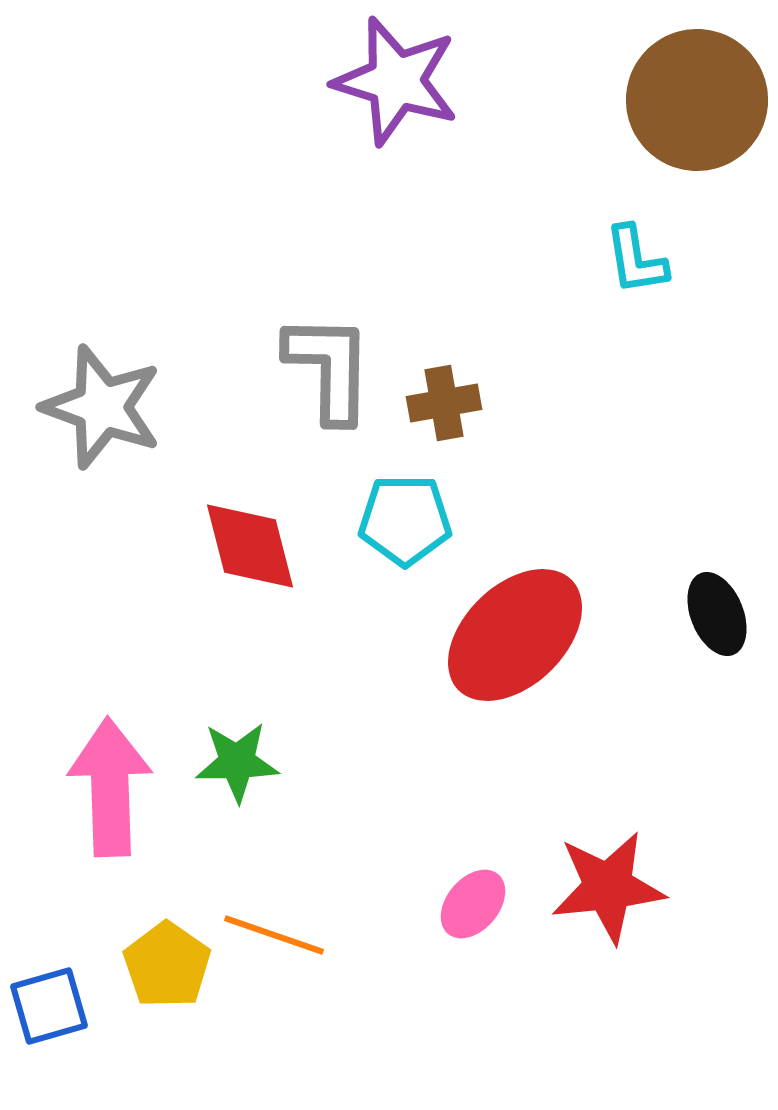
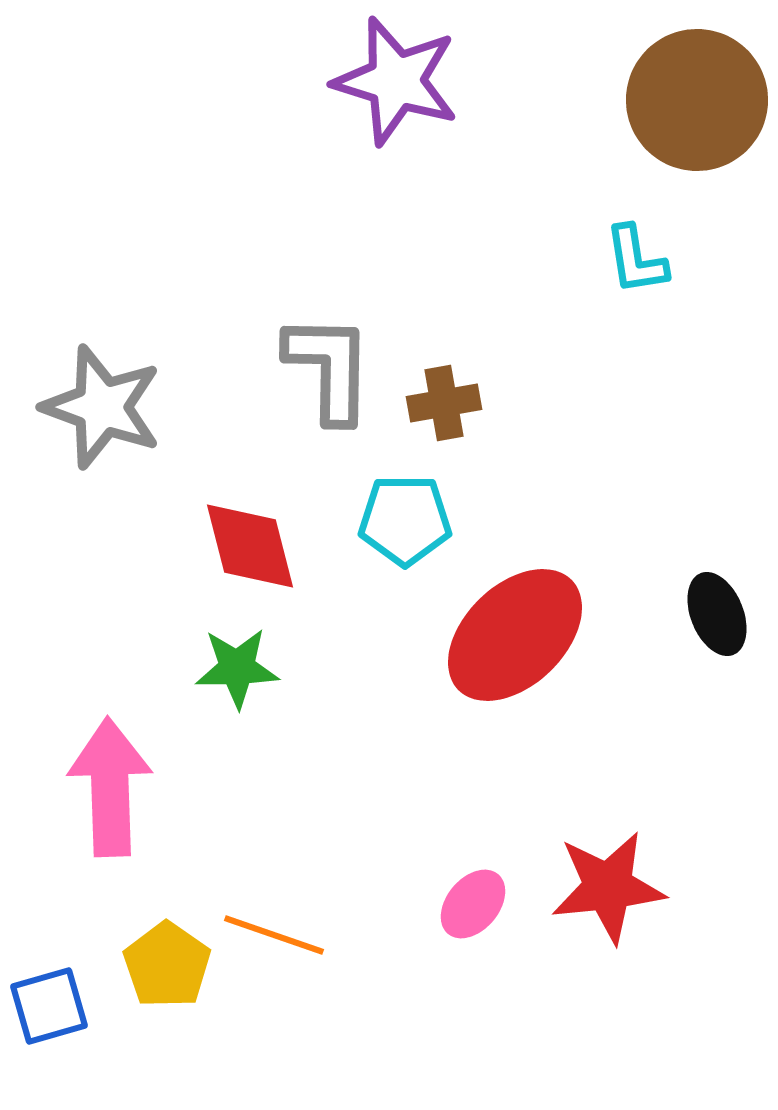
green star: moved 94 px up
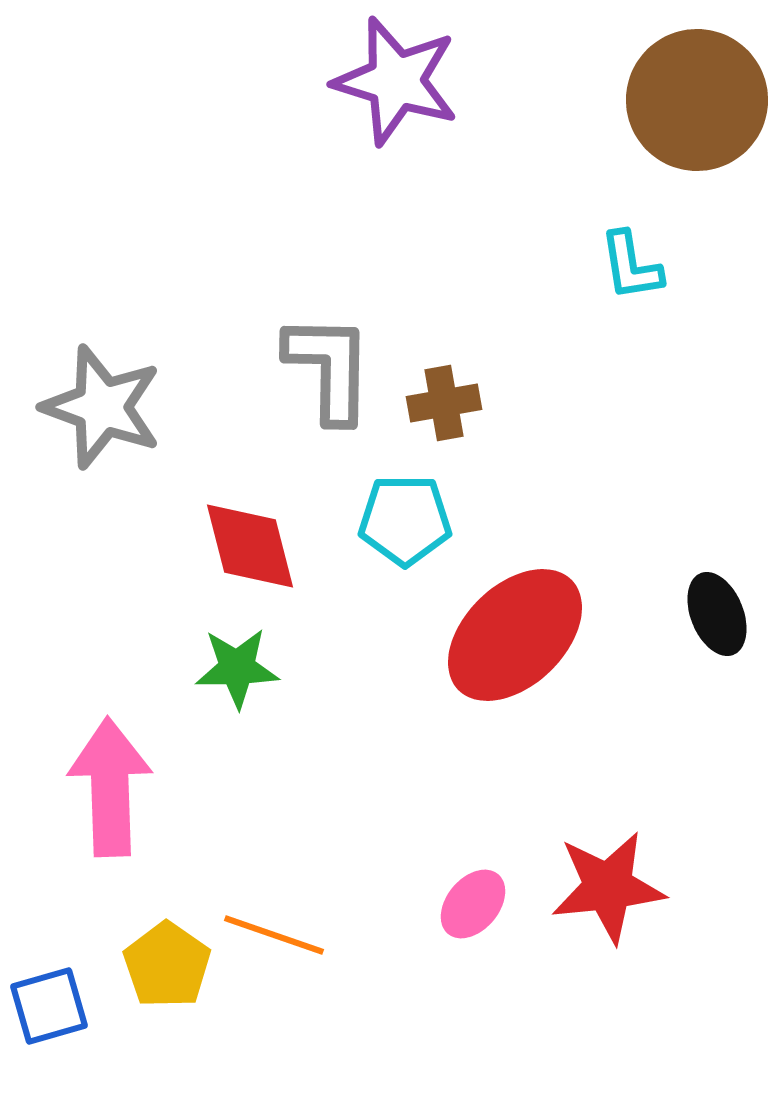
cyan L-shape: moved 5 px left, 6 px down
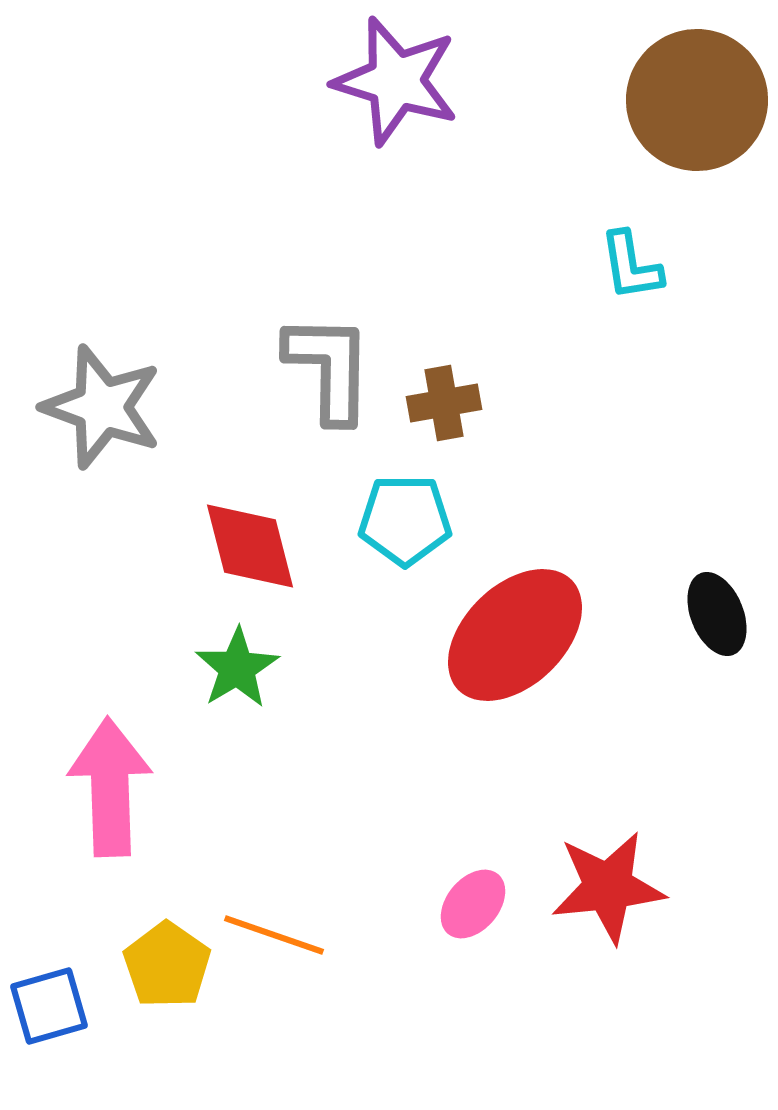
green star: rotated 30 degrees counterclockwise
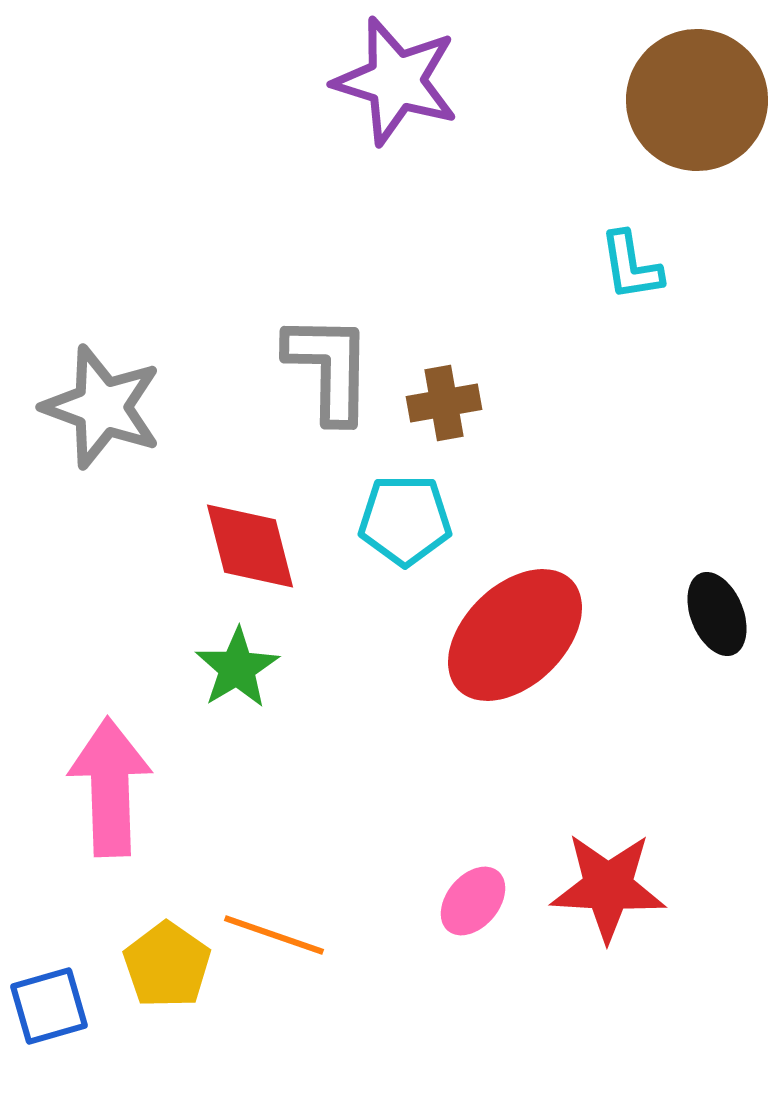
red star: rotated 9 degrees clockwise
pink ellipse: moved 3 px up
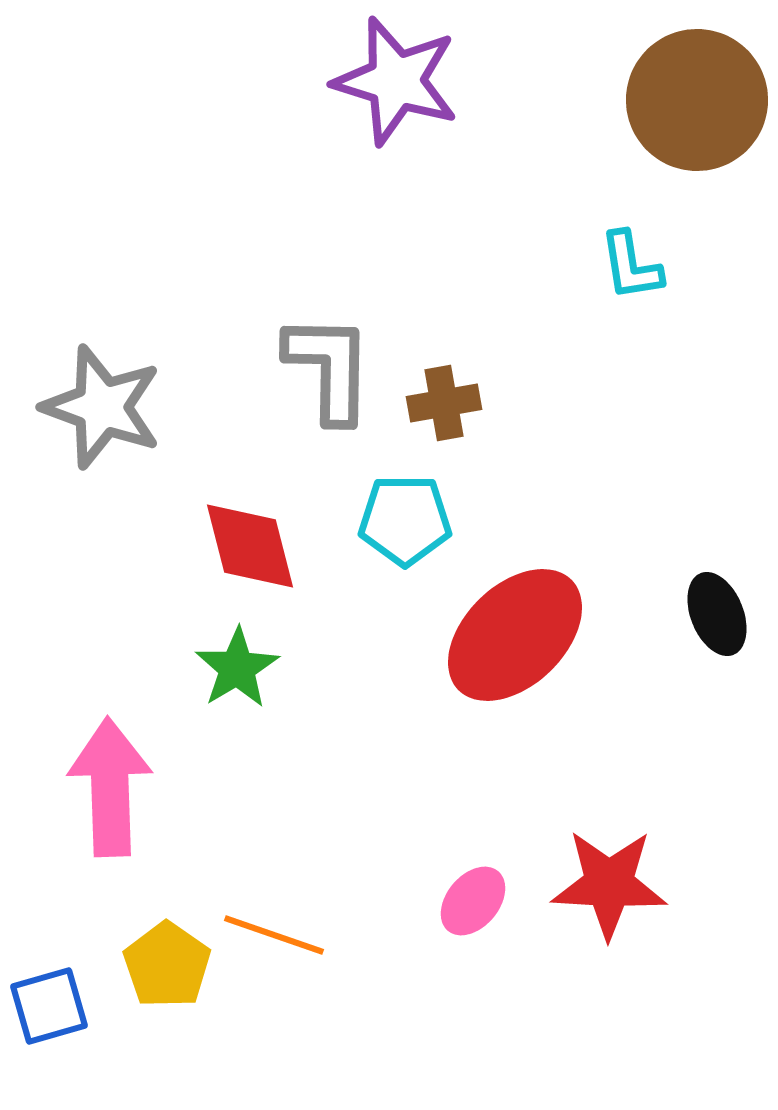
red star: moved 1 px right, 3 px up
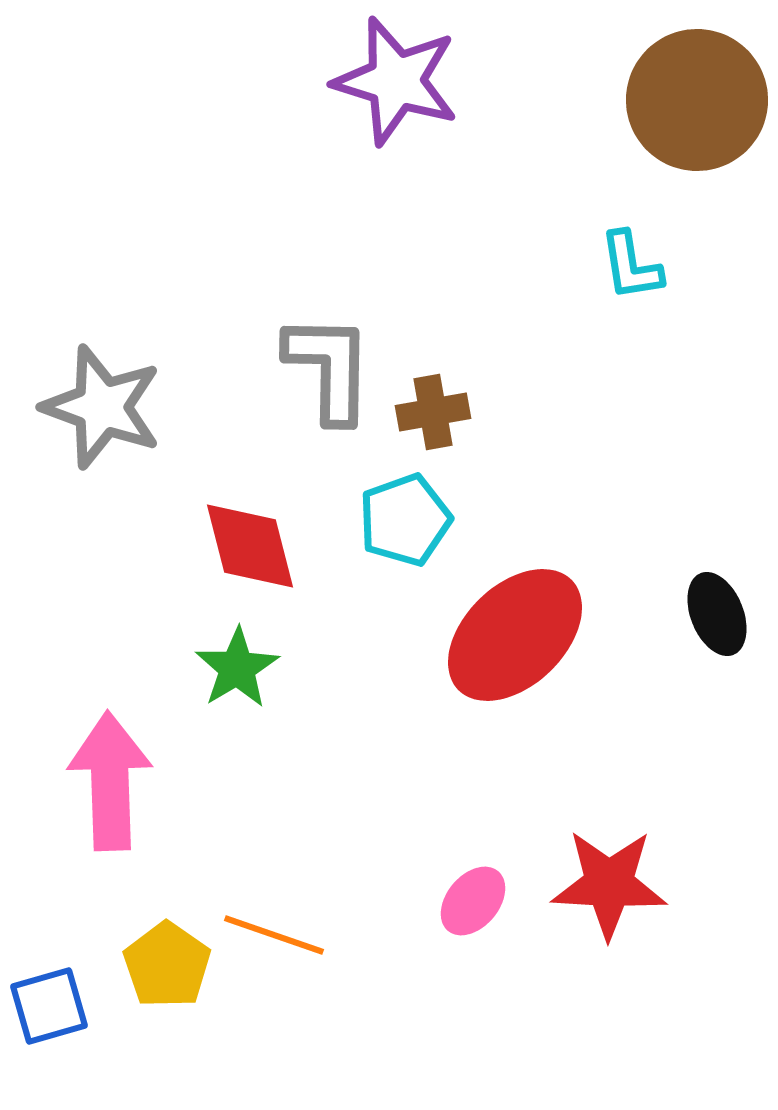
brown cross: moved 11 px left, 9 px down
cyan pentagon: rotated 20 degrees counterclockwise
pink arrow: moved 6 px up
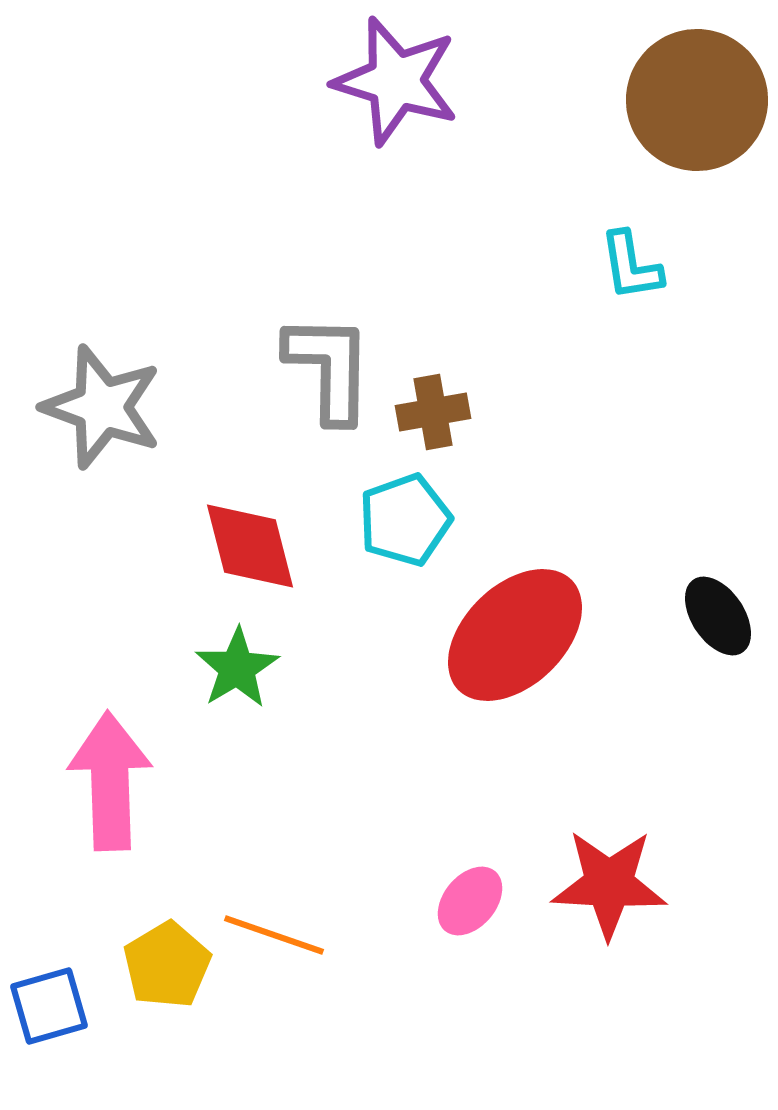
black ellipse: moved 1 px right, 2 px down; rotated 12 degrees counterclockwise
pink ellipse: moved 3 px left
yellow pentagon: rotated 6 degrees clockwise
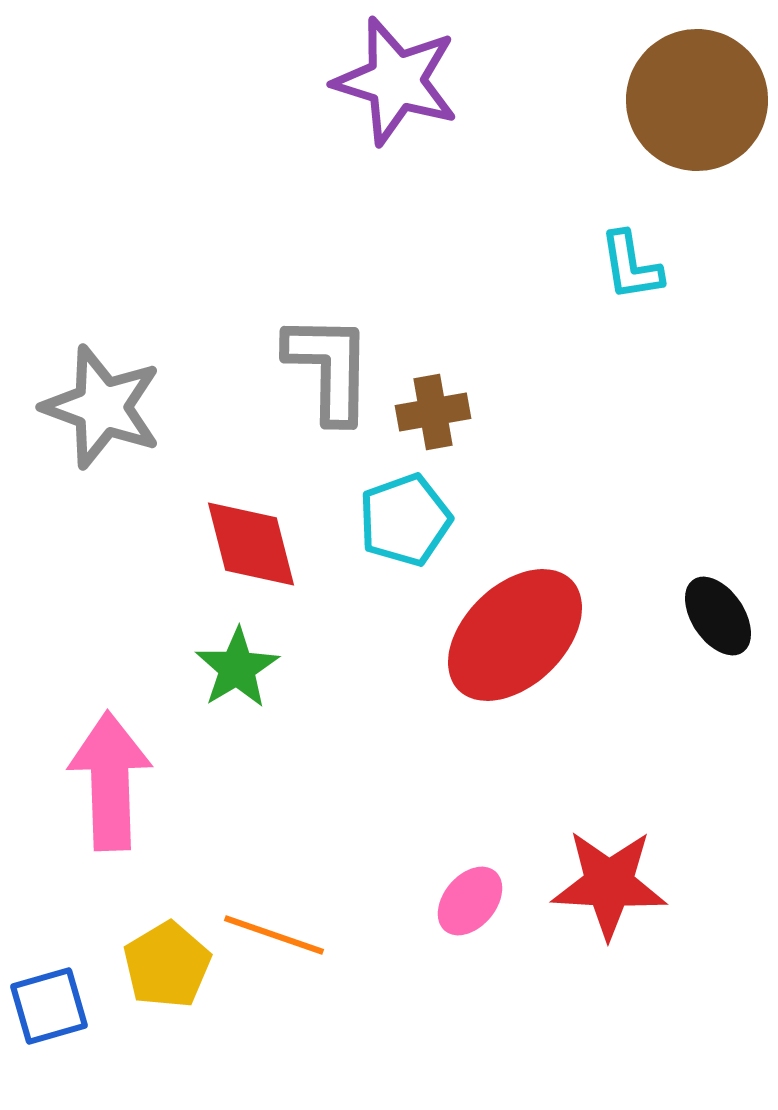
red diamond: moved 1 px right, 2 px up
